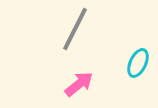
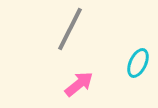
gray line: moved 5 px left
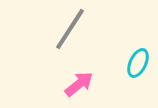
gray line: rotated 6 degrees clockwise
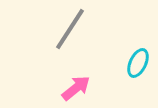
pink arrow: moved 3 px left, 4 px down
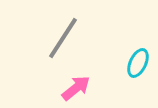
gray line: moved 7 px left, 9 px down
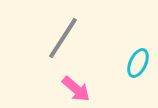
pink arrow: moved 1 px down; rotated 80 degrees clockwise
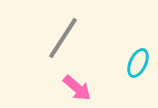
pink arrow: moved 1 px right, 1 px up
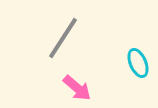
cyan ellipse: rotated 48 degrees counterclockwise
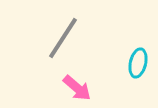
cyan ellipse: rotated 36 degrees clockwise
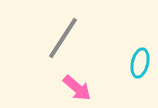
cyan ellipse: moved 2 px right
